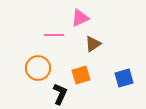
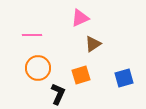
pink line: moved 22 px left
black L-shape: moved 2 px left
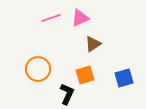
pink line: moved 19 px right, 17 px up; rotated 18 degrees counterclockwise
orange circle: moved 1 px down
orange square: moved 4 px right
black L-shape: moved 9 px right
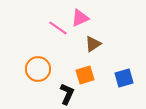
pink line: moved 7 px right, 10 px down; rotated 54 degrees clockwise
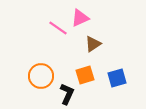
orange circle: moved 3 px right, 7 px down
blue square: moved 7 px left
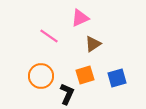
pink line: moved 9 px left, 8 px down
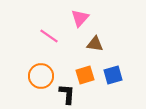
pink triangle: rotated 24 degrees counterclockwise
brown triangle: moved 2 px right; rotated 42 degrees clockwise
blue square: moved 4 px left, 3 px up
black L-shape: rotated 20 degrees counterclockwise
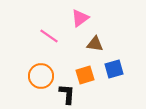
pink triangle: rotated 12 degrees clockwise
blue square: moved 1 px right, 6 px up
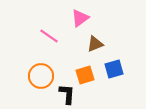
brown triangle: rotated 30 degrees counterclockwise
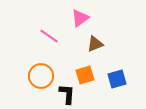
blue square: moved 3 px right, 10 px down
